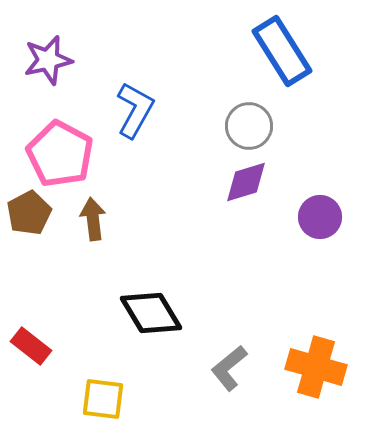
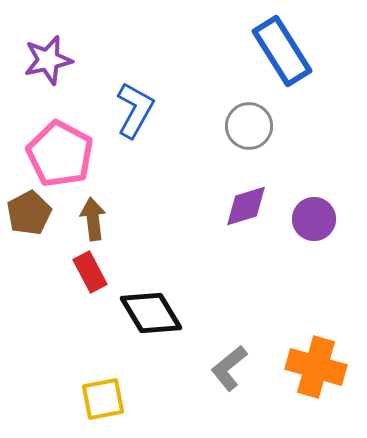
purple diamond: moved 24 px down
purple circle: moved 6 px left, 2 px down
red rectangle: moved 59 px right, 74 px up; rotated 24 degrees clockwise
yellow square: rotated 18 degrees counterclockwise
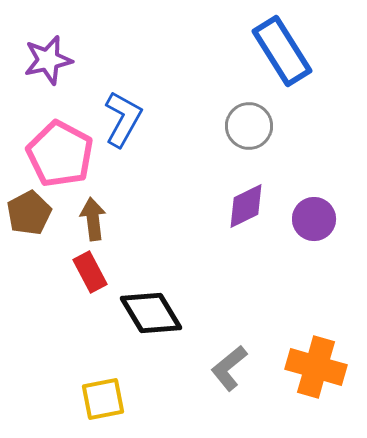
blue L-shape: moved 12 px left, 9 px down
purple diamond: rotated 9 degrees counterclockwise
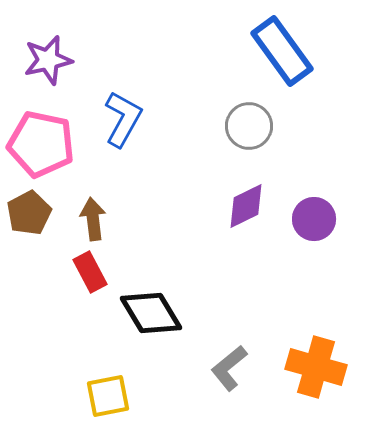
blue rectangle: rotated 4 degrees counterclockwise
pink pentagon: moved 19 px left, 10 px up; rotated 16 degrees counterclockwise
yellow square: moved 5 px right, 3 px up
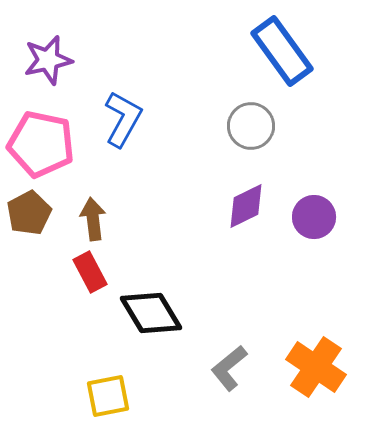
gray circle: moved 2 px right
purple circle: moved 2 px up
orange cross: rotated 18 degrees clockwise
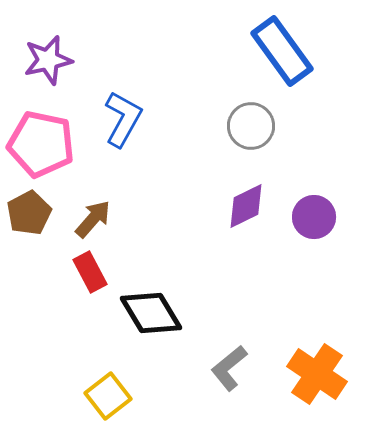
brown arrow: rotated 48 degrees clockwise
orange cross: moved 1 px right, 7 px down
yellow square: rotated 27 degrees counterclockwise
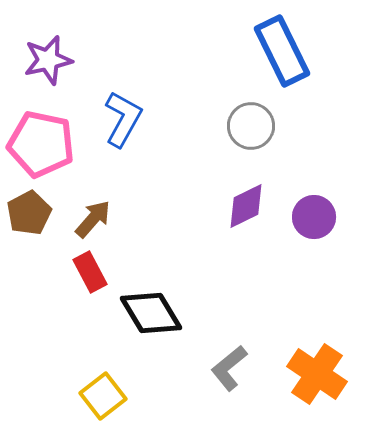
blue rectangle: rotated 10 degrees clockwise
yellow square: moved 5 px left
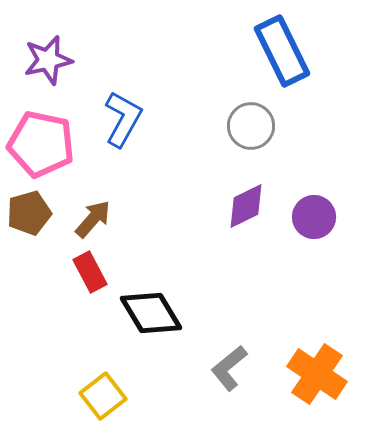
brown pentagon: rotated 12 degrees clockwise
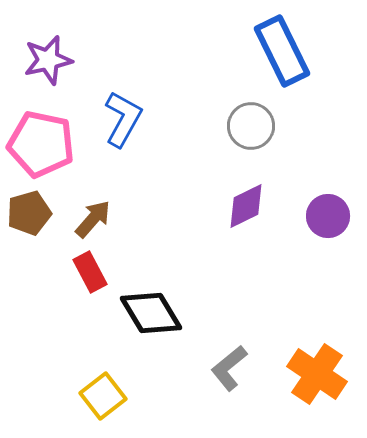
purple circle: moved 14 px right, 1 px up
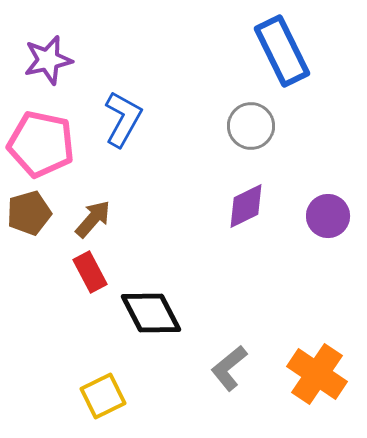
black diamond: rotated 4 degrees clockwise
yellow square: rotated 12 degrees clockwise
